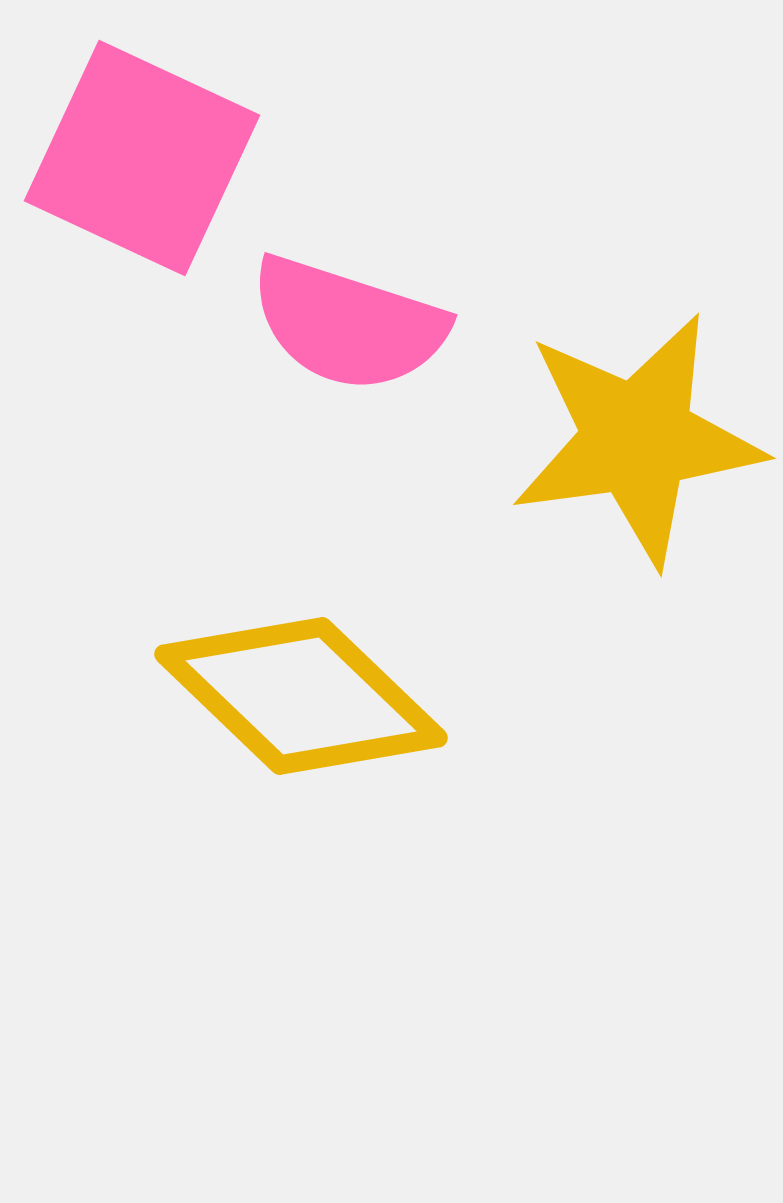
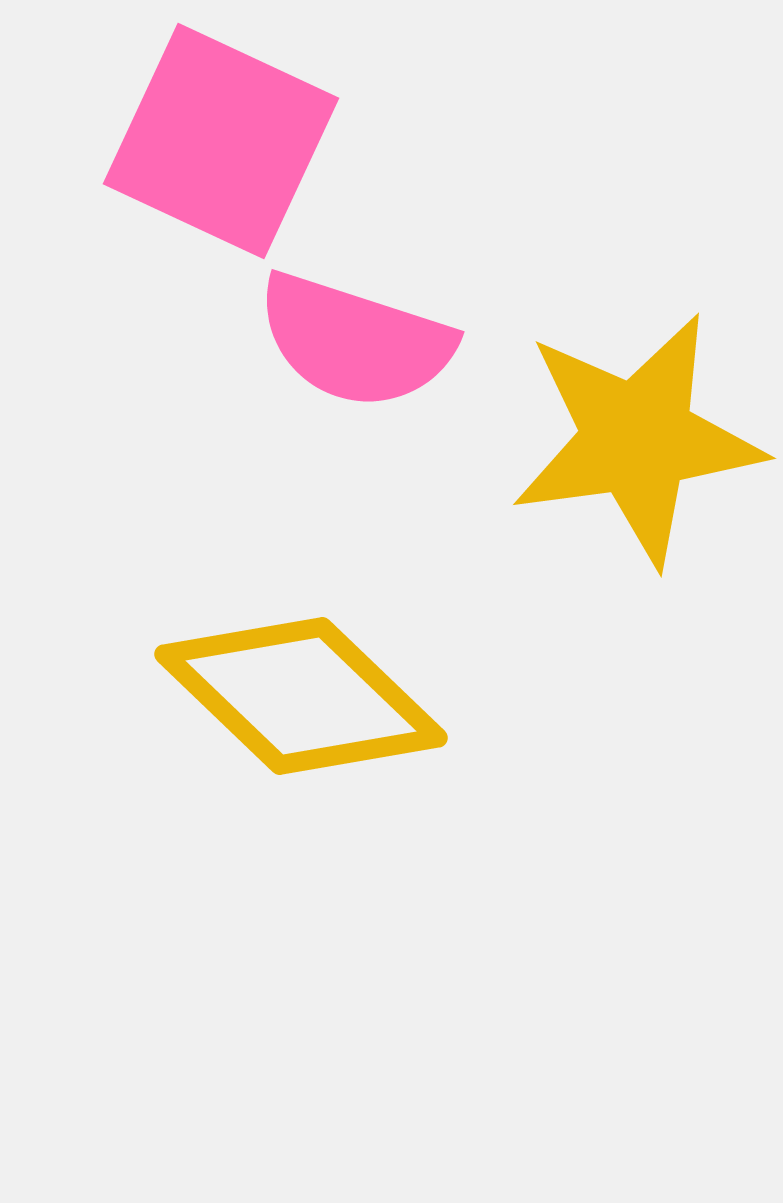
pink square: moved 79 px right, 17 px up
pink semicircle: moved 7 px right, 17 px down
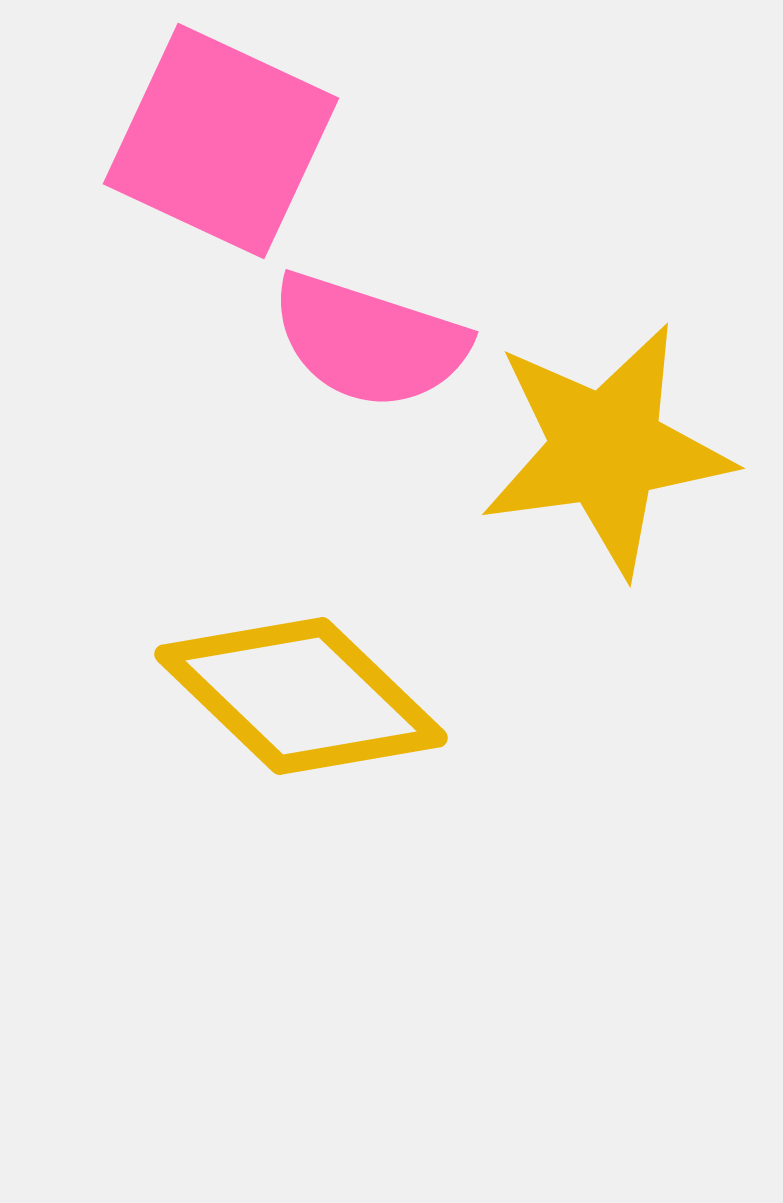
pink semicircle: moved 14 px right
yellow star: moved 31 px left, 10 px down
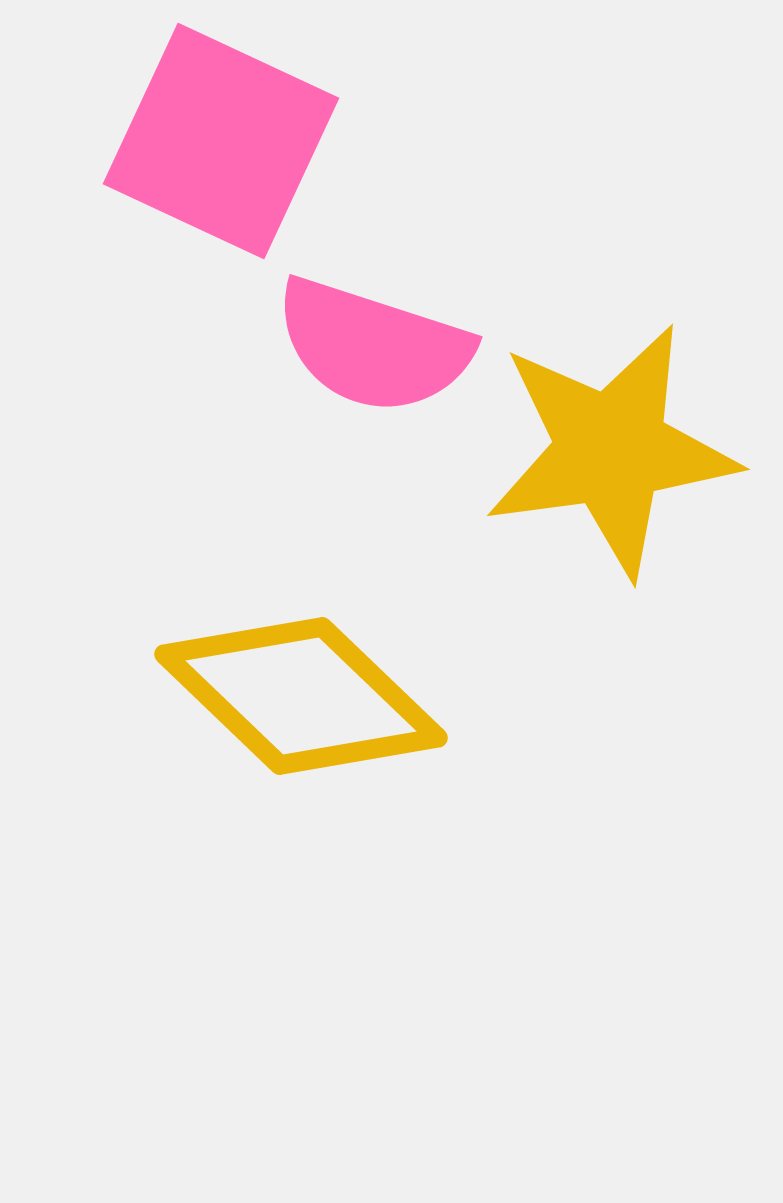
pink semicircle: moved 4 px right, 5 px down
yellow star: moved 5 px right, 1 px down
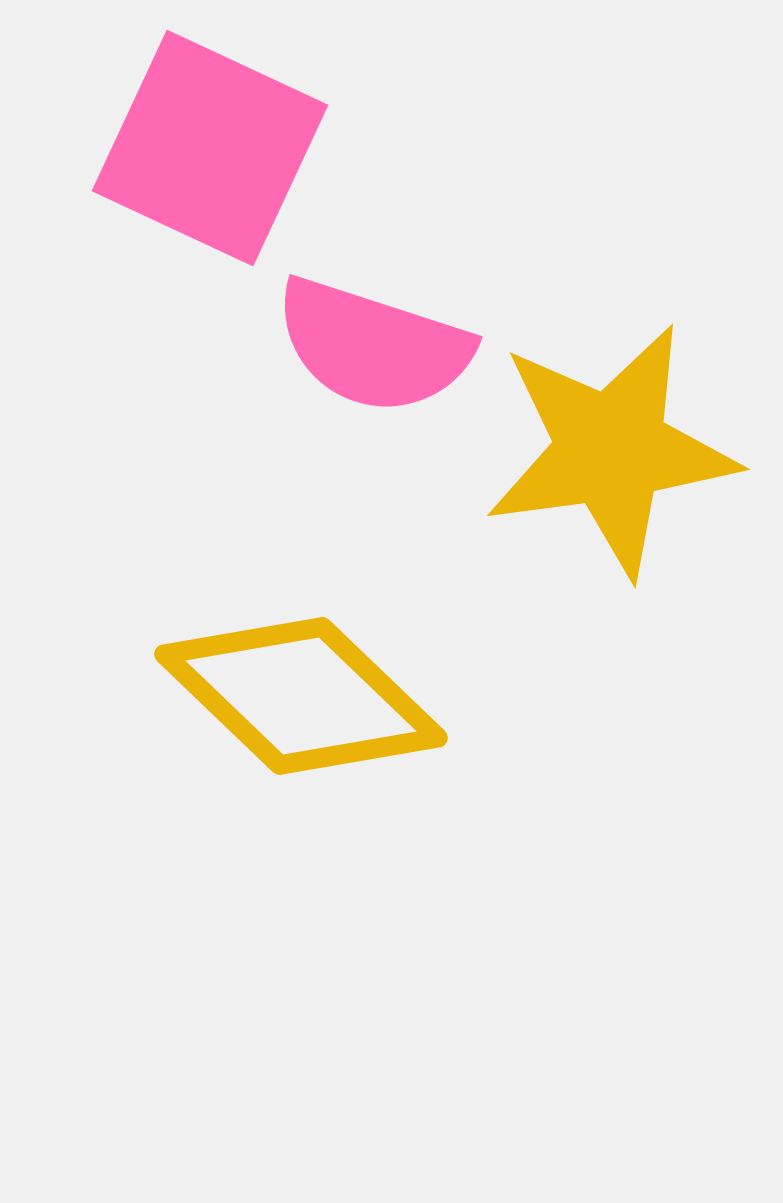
pink square: moved 11 px left, 7 px down
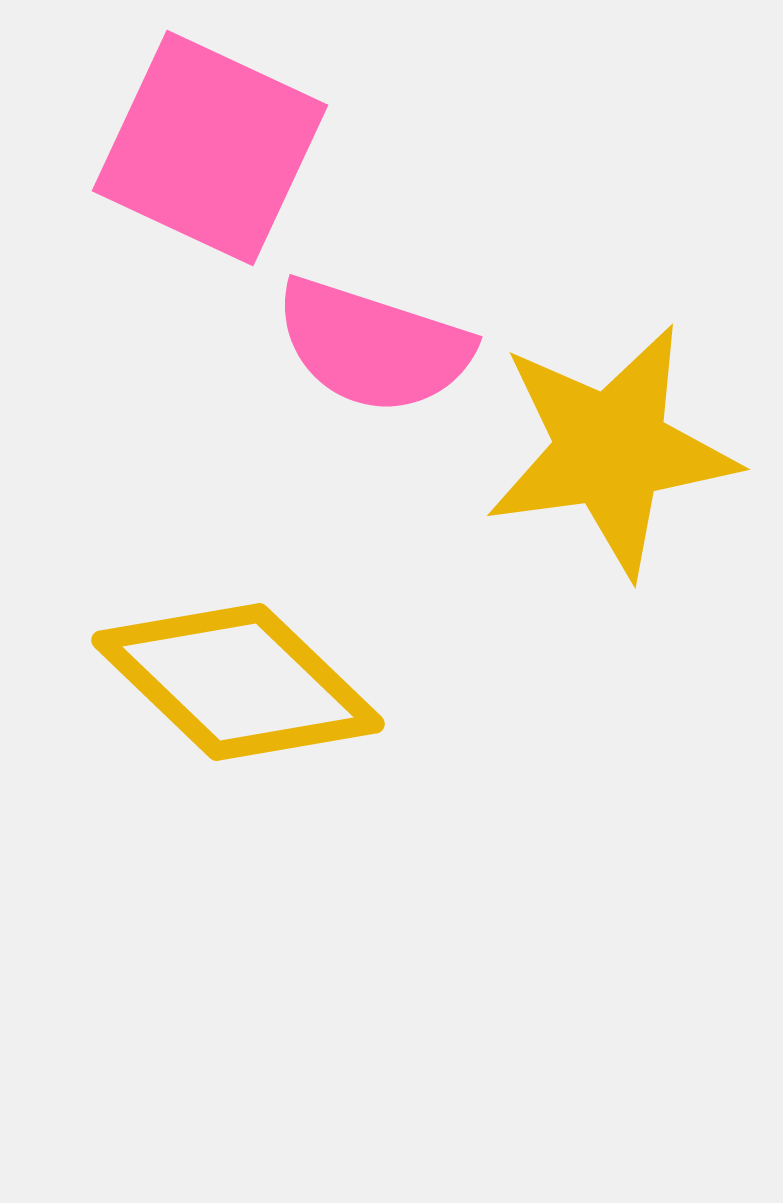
yellow diamond: moved 63 px left, 14 px up
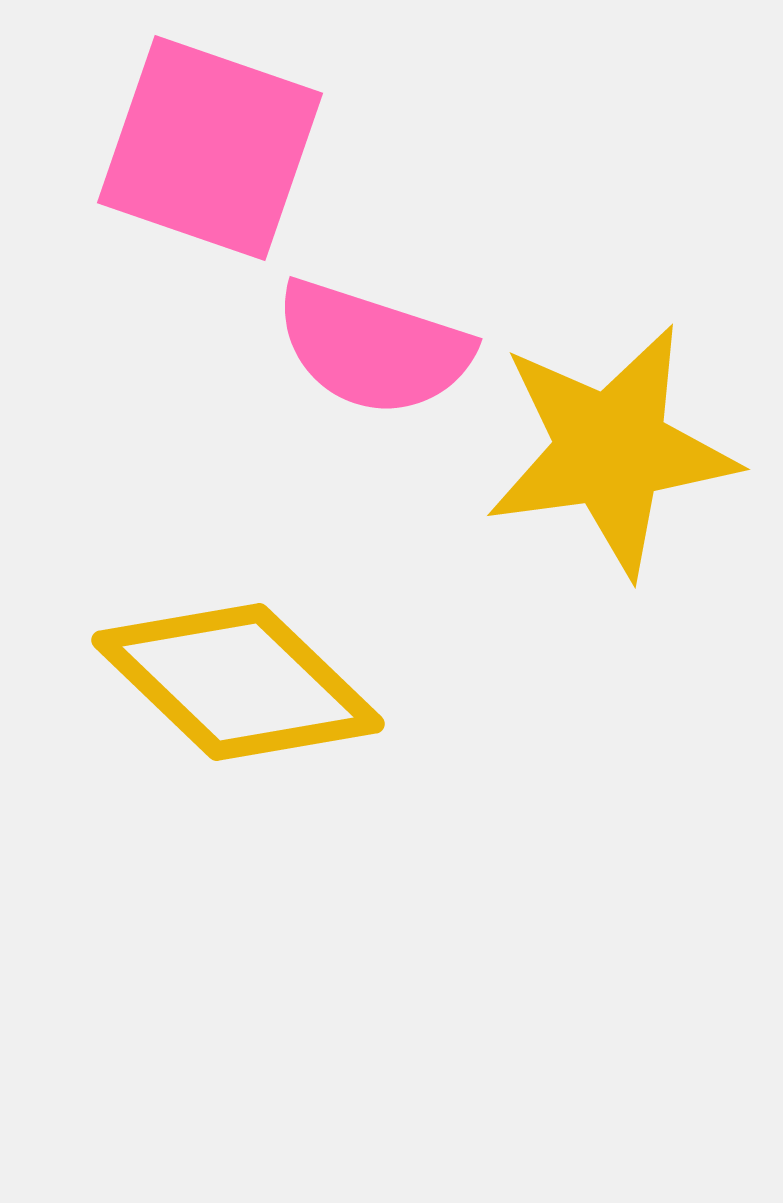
pink square: rotated 6 degrees counterclockwise
pink semicircle: moved 2 px down
